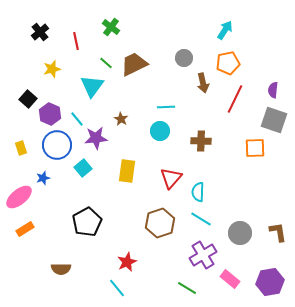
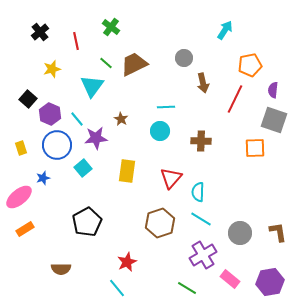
orange pentagon at (228, 63): moved 22 px right, 2 px down
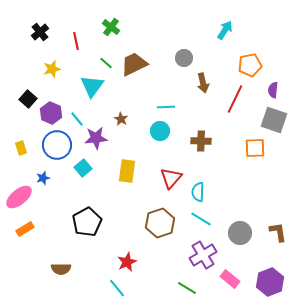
purple hexagon at (50, 114): moved 1 px right, 1 px up
purple hexagon at (270, 282): rotated 12 degrees counterclockwise
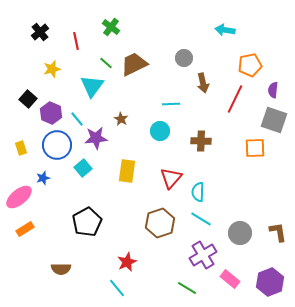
cyan arrow at (225, 30): rotated 114 degrees counterclockwise
cyan line at (166, 107): moved 5 px right, 3 px up
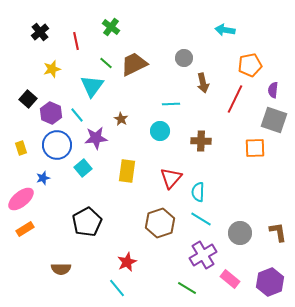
cyan line at (77, 119): moved 4 px up
pink ellipse at (19, 197): moved 2 px right, 2 px down
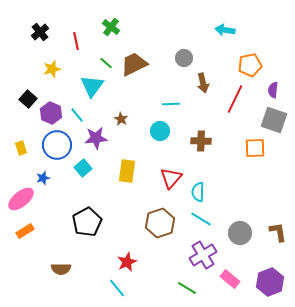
orange rectangle at (25, 229): moved 2 px down
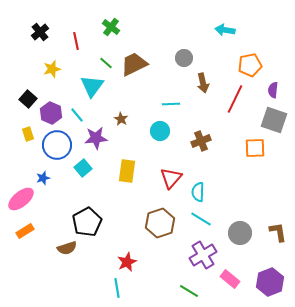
brown cross at (201, 141): rotated 24 degrees counterclockwise
yellow rectangle at (21, 148): moved 7 px right, 14 px up
brown semicircle at (61, 269): moved 6 px right, 21 px up; rotated 18 degrees counterclockwise
cyan line at (117, 288): rotated 30 degrees clockwise
green line at (187, 288): moved 2 px right, 3 px down
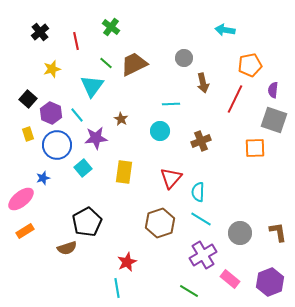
yellow rectangle at (127, 171): moved 3 px left, 1 px down
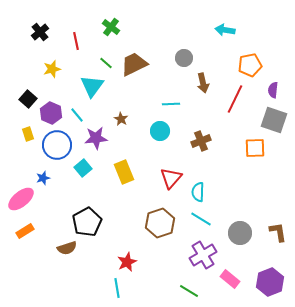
yellow rectangle at (124, 172): rotated 30 degrees counterclockwise
